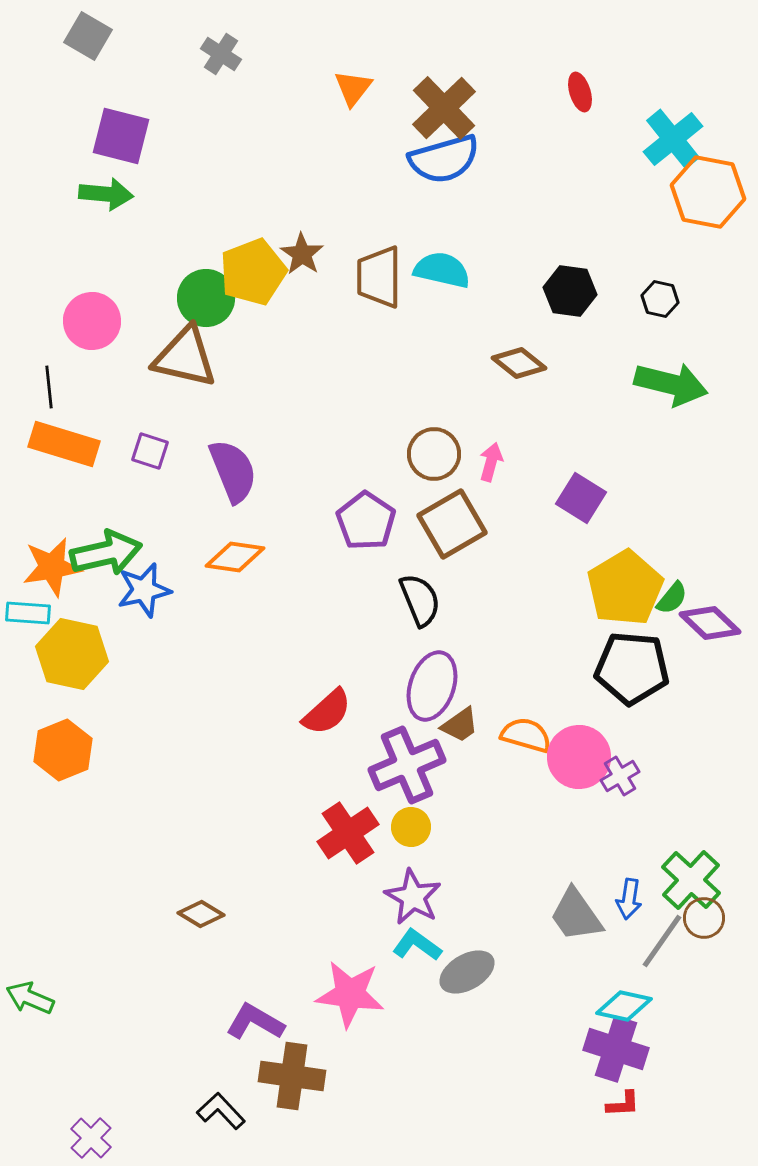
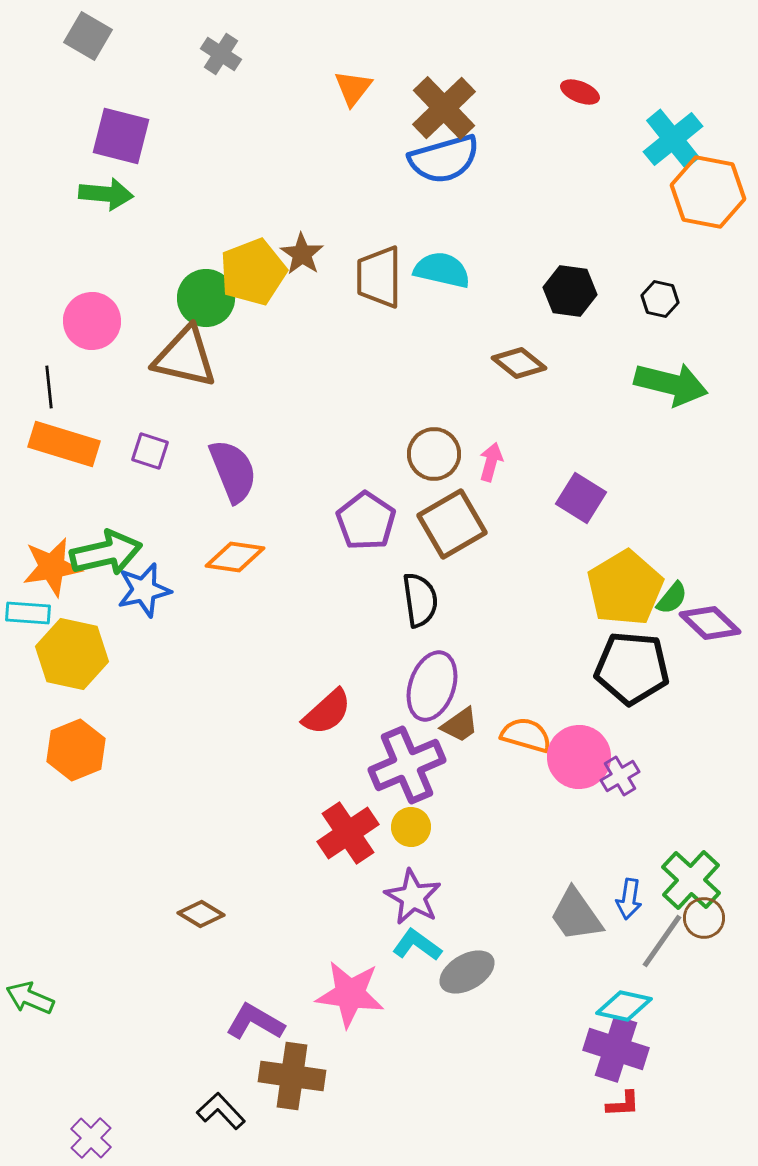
red ellipse at (580, 92): rotated 51 degrees counterclockwise
black semicircle at (420, 600): rotated 14 degrees clockwise
orange hexagon at (63, 750): moved 13 px right
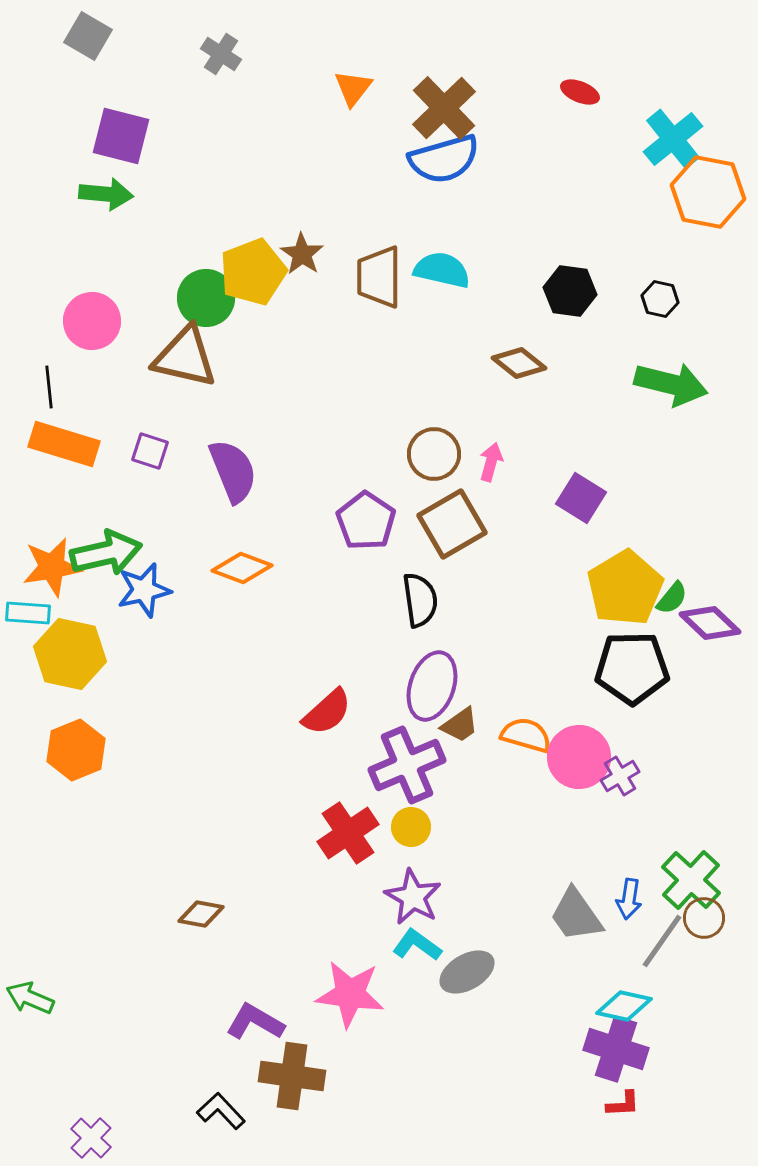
orange diamond at (235, 557): moved 7 px right, 11 px down; rotated 12 degrees clockwise
yellow hexagon at (72, 654): moved 2 px left
black pentagon at (632, 668): rotated 6 degrees counterclockwise
brown diamond at (201, 914): rotated 21 degrees counterclockwise
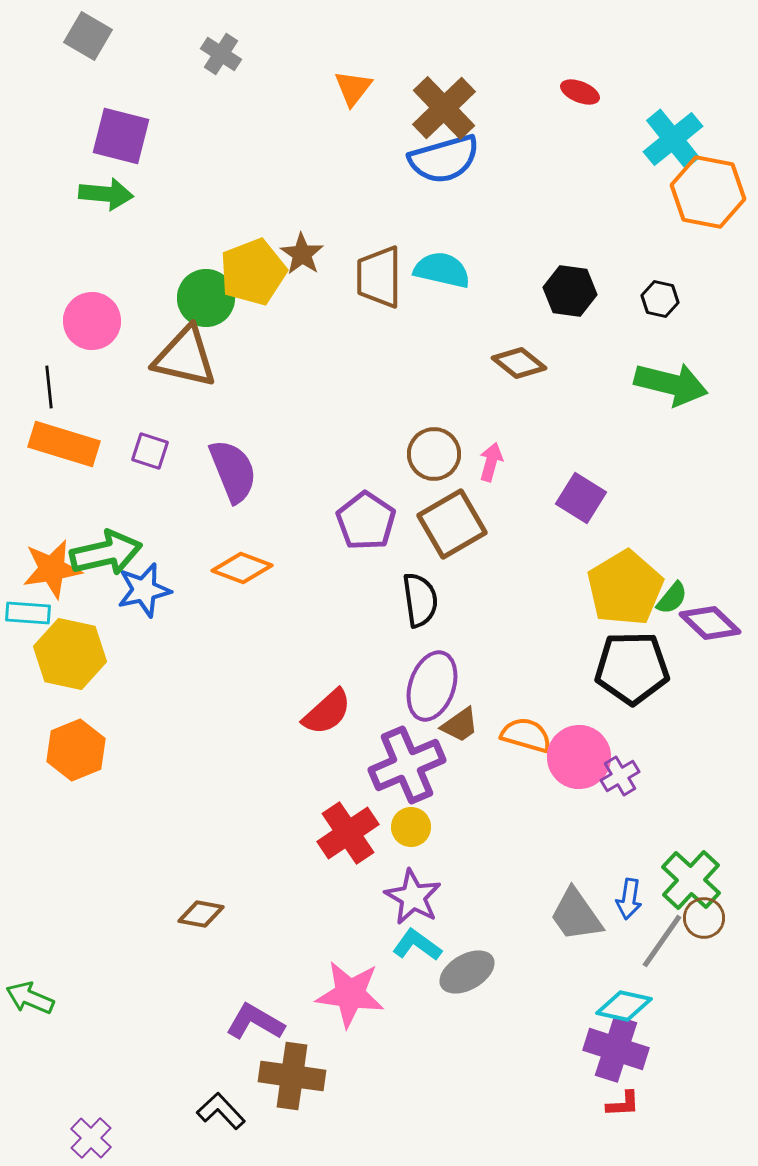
orange star at (52, 567): moved 2 px down
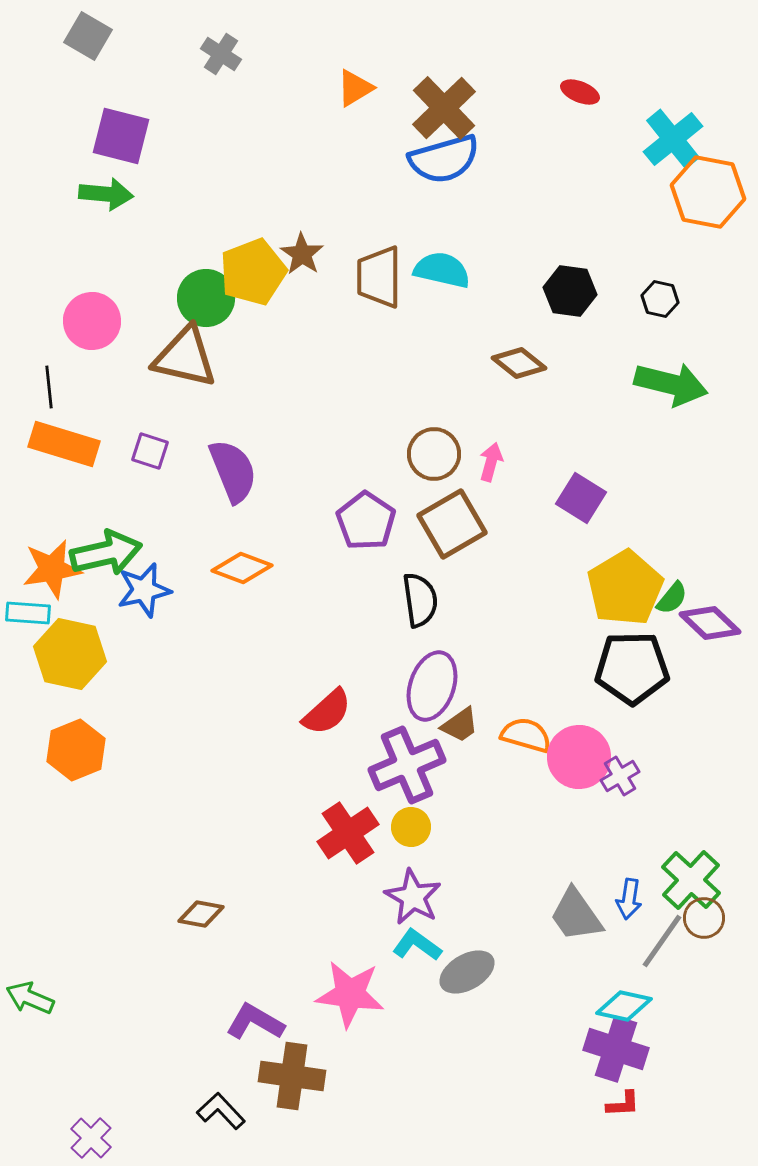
orange triangle at (353, 88): moved 2 px right; rotated 21 degrees clockwise
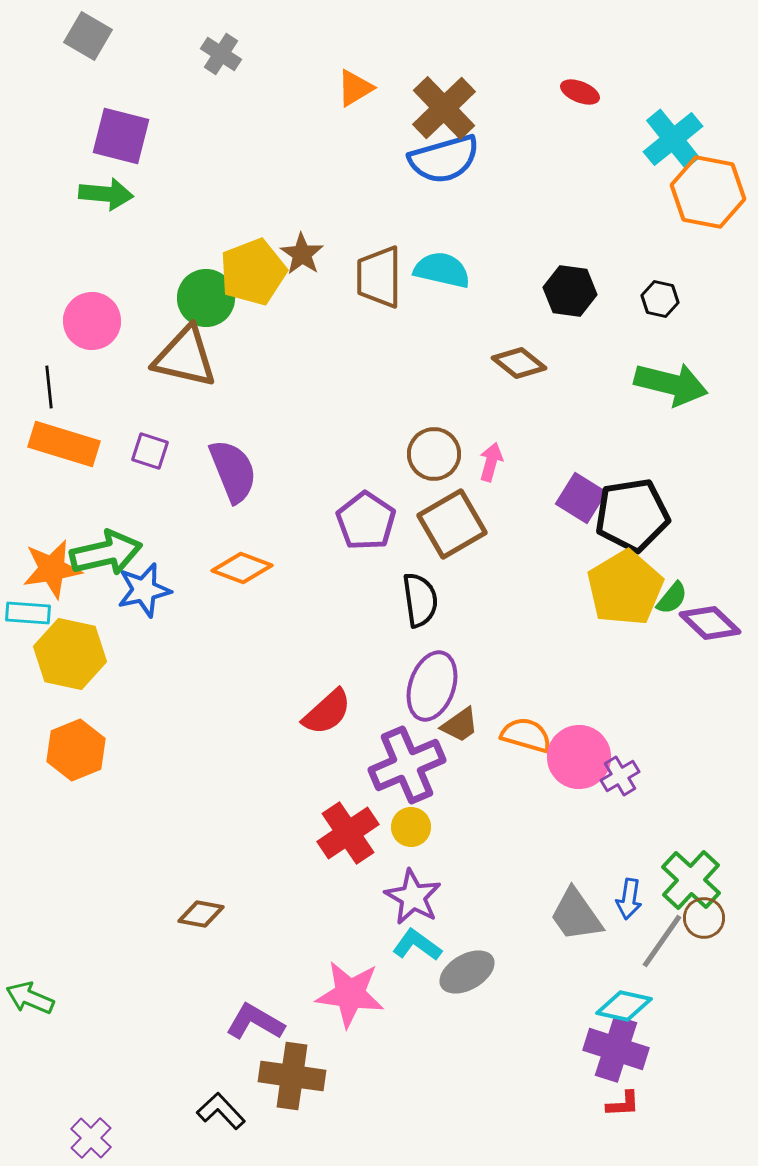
black pentagon at (632, 668): moved 153 px up; rotated 8 degrees counterclockwise
